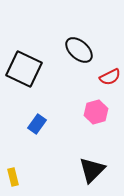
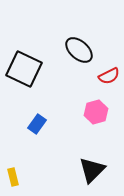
red semicircle: moved 1 px left, 1 px up
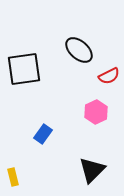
black square: rotated 33 degrees counterclockwise
pink hexagon: rotated 10 degrees counterclockwise
blue rectangle: moved 6 px right, 10 px down
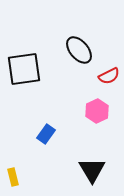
black ellipse: rotated 8 degrees clockwise
pink hexagon: moved 1 px right, 1 px up
blue rectangle: moved 3 px right
black triangle: rotated 16 degrees counterclockwise
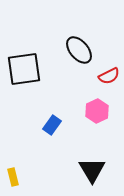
blue rectangle: moved 6 px right, 9 px up
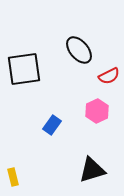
black triangle: rotated 44 degrees clockwise
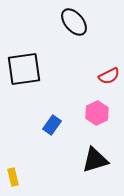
black ellipse: moved 5 px left, 28 px up
pink hexagon: moved 2 px down
black triangle: moved 3 px right, 10 px up
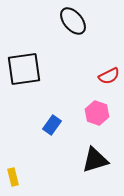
black ellipse: moved 1 px left, 1 px up
pink hexagon: rotated 15 degrees counterclockwise
